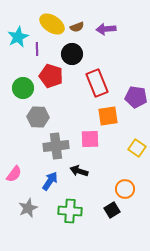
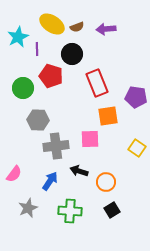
gray hexagon: moved 3 px down
orange circle: moved 19 px left, 7 px up
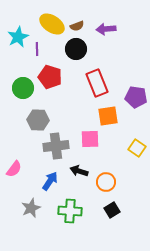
brown semicircle: moved 1 px up
black circle: moved 4 px right, 5 px up
red pentagon: moved 1 px left, 1 px down
pink semicircle: moved 5 px up
gray star: moved 3 px right
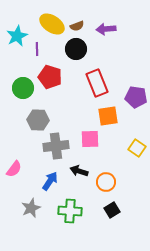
cyan star: moved 1 px left, 1 px up
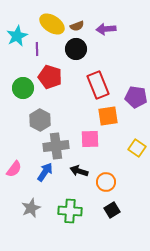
red rectangle: moved 1 px right, 2 px down
gray hexagon: moved 2 px right; rotated 25 degrees clockwise
blue arrow: moved 5 px left, 9 px up
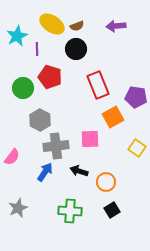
purple arrow: moved 10 px right, 3 px up
orange square: moved 5 px right, 1 px down; rotated 20 degrees counterclockwise
pink semicircle: moved 2 px left, 12 px up
gray star: moved 13 px left
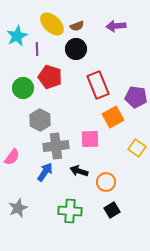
yellow ellipse: rotated 10 degrees clockwise
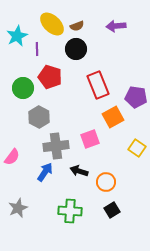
gray hexagon: moved 1 px left, 3 px up
pink square: rotated 18 degrees counterclockwise
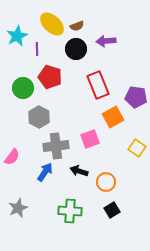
purple arrow: moved 10 px left, 15 px down
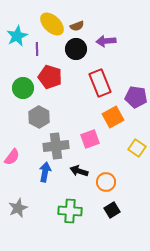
red rectangle: moved 2 px right, 2 px up
blue arrow: rotated 24 degrees counterclockwise
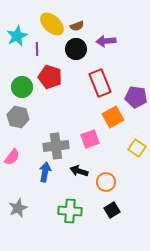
green circle: moved 1 px left, 1 px up
gray hexagon: moved 21 px left; rotated 15 degrees counterclockwise
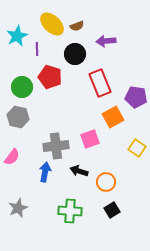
black circle: moved 1 px left, 5 px down
